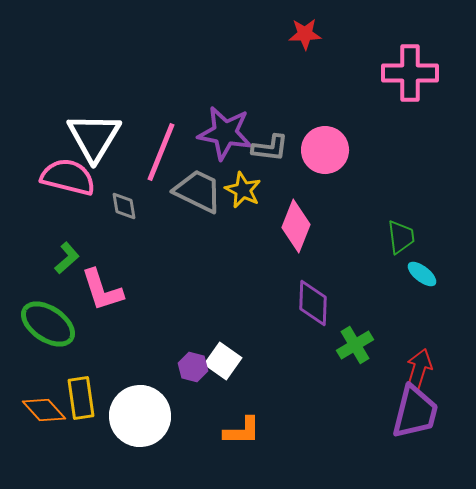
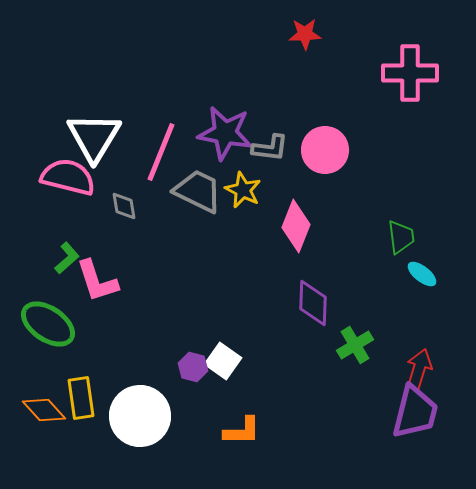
pink L-shape: moved 5 px left, 9 px up
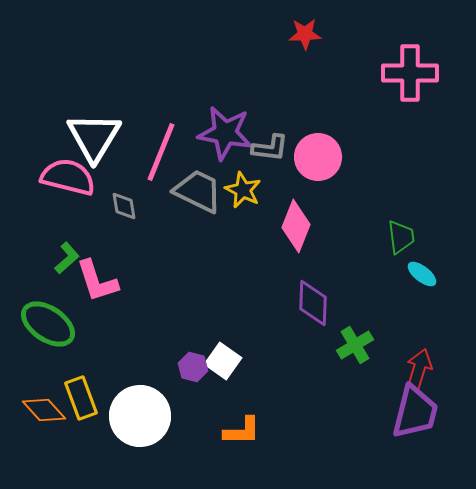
pink circle: moved 7 px left, 7 px down
yellow rectangle: rotated 12 degrees counterclockwise
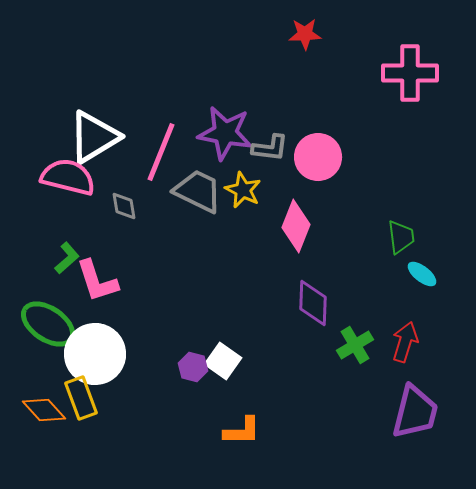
white triangle: rotated 28 degrees clockwise
red arrow: moved 14 px left, 27 px up
white circle: moved 45 px left, 62 px up
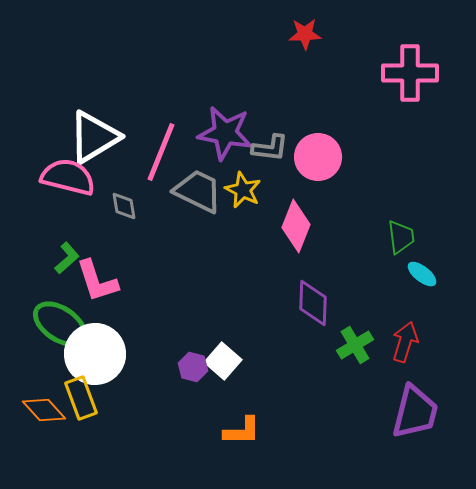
green ellipse: moved 12 px right
white square: rotated 6 degrees clockwise
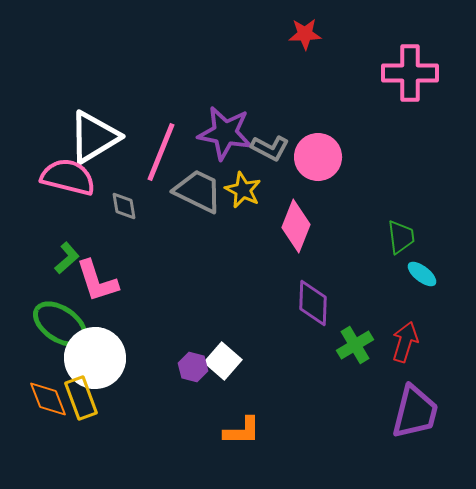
gray L-shape: rotated 21 degrees clockwise
white circle: moved 4 px down
orange diamond: moved 4 px right, 11 px up; rotated 21 degrees clockwise
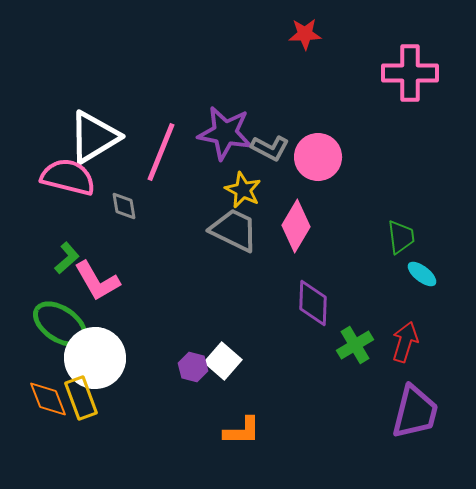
gray trapezoid: moved 36 px right, 39 px down
pink diamond: rotated 9 degrees clockwise
pink L-shape: rotated 12 degrees counterclockwise
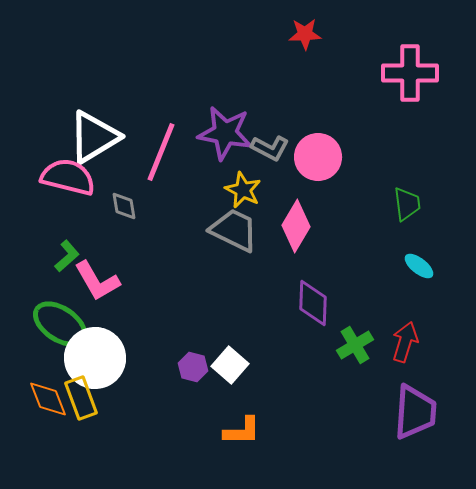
green trapezoid: moved 6 px right, 33 px up
green L-shape: moved 2 px up
cyan ellipse: moved 3 px left, 8 px up
white square: moved 7 px right, 4 px down
purple trapezoid: rotated 10 degrees counterclockwise
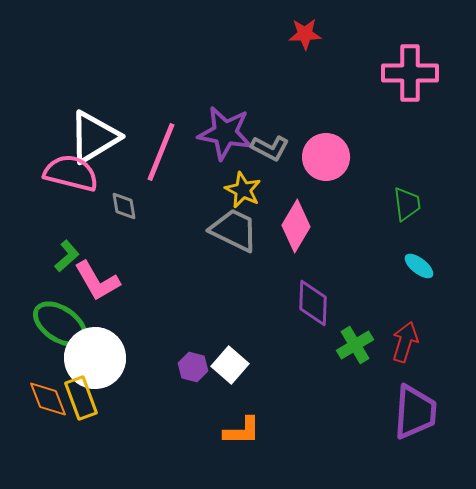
pink circle: moved 8 px right
pink semicircle: moved 3 px right, 4 px up
